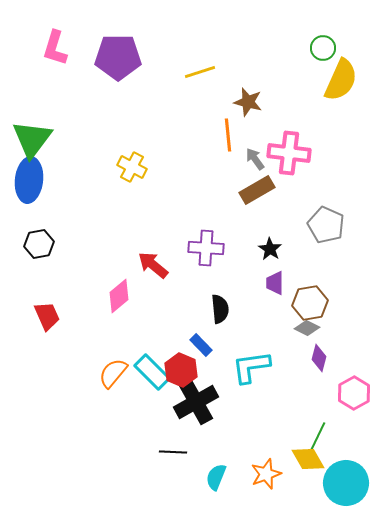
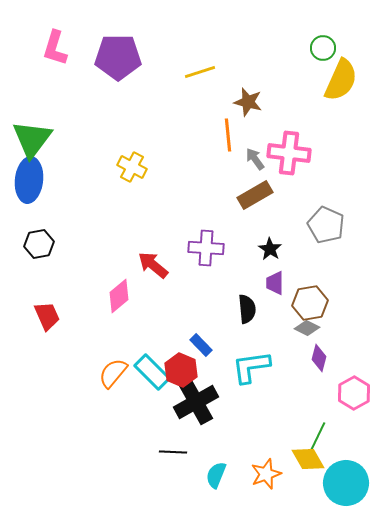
brown rectangle: moved 2 px left, 5 px down
black semicircle: moved 27 px right
cyan semicircle: moved 2 px up
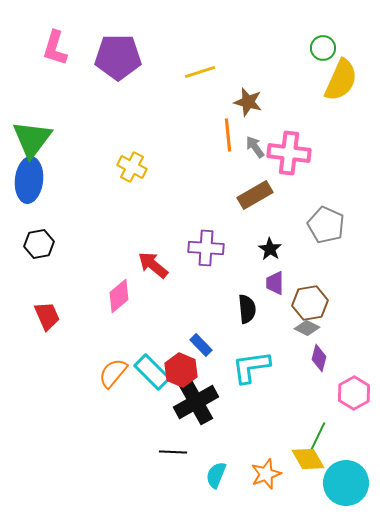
gray arrow: moved 12 px up
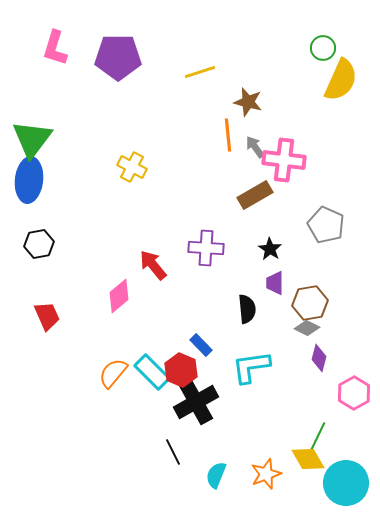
pink cross: moved 5 px left, 7 px down
red arrow: rotated 12 degrees clockwise
black line: rotated 60 degrees clockwise
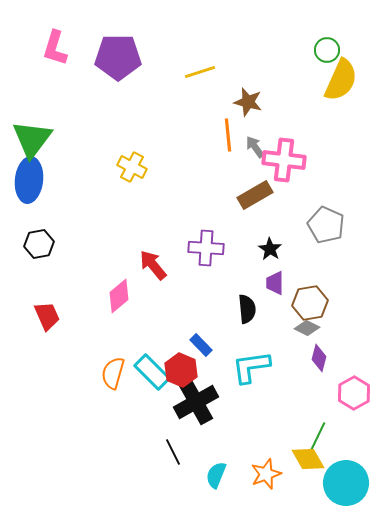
green circle: moved 4 px right, 2 px down
orange semicircle: rotated 24 degrees counterclockwise
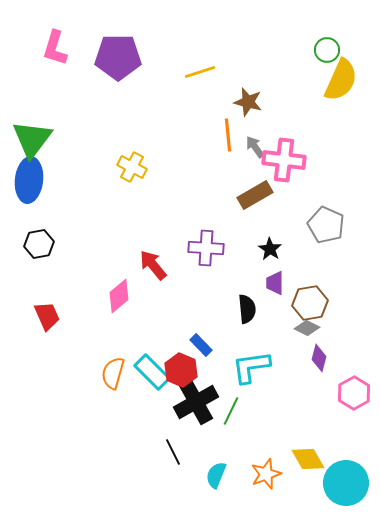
green line: moved 87 px left, 25 px up
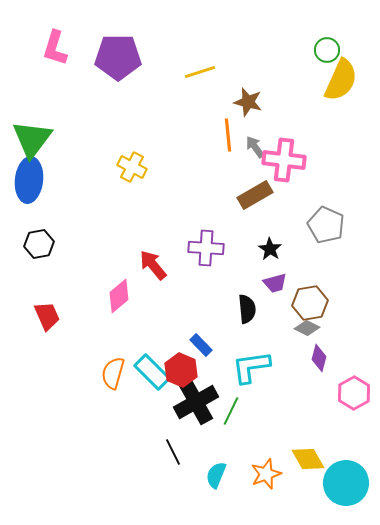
purple trapezoid: rotated 105 degrees counterclockwise
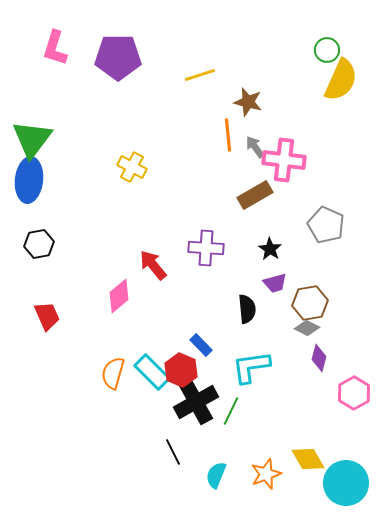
yellow line: moved 3 px down
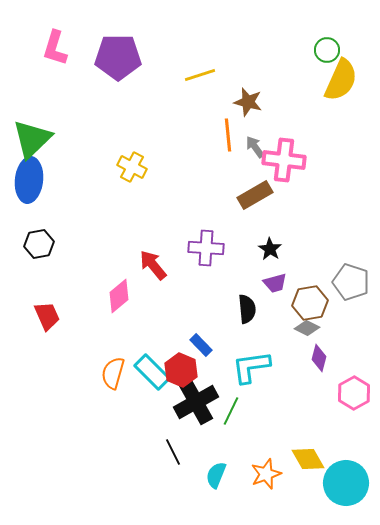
green triangle: rotated 9 degrees clockwise
gray pentagon: moved 25 px right, 57 px down; rotated 6 degrees counterclockwise
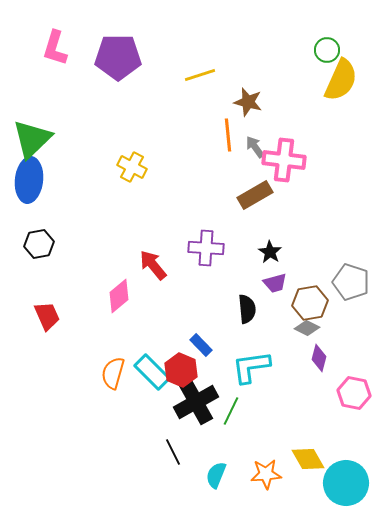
black star: moved 3 px down
pink hexagon: rotated 20 degrees counterclockwise
orange star: rotated 16 degrees clockwise
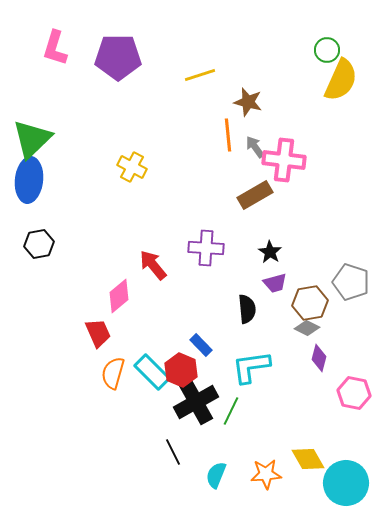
red trapezoid: moved 51 px right, 17 px down
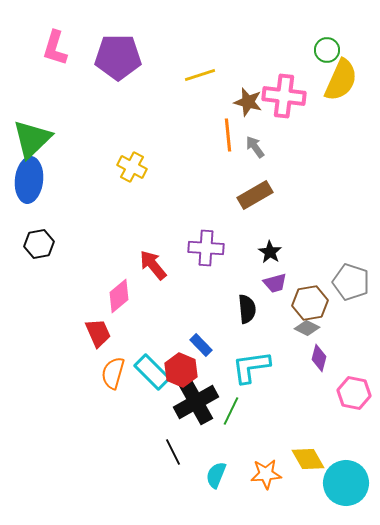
pink cross: moved 64 px up
